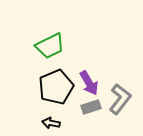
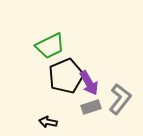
black pentagon: moved 10 px right, 11 px up
black arrow: moved 3 px left, 1 px up
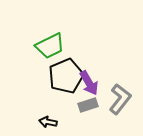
gray rectangle: moved 3 px left, 2 px up
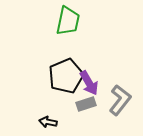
green trapezoid: moved 18 px right, 25 px up; rotated 52 degrees counterclockwise
gray L-shape: moved 1 px down
gray rectangle: moved 2 px left, 1 px up
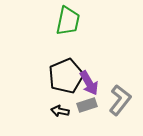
gray rectangle: moved 1 px right, 1 px down
black arrow: moved 12 px right, 11 px up
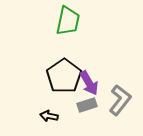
black pentagon: moved 2 px left; rotated 12 degrees counterclockwise
black arrow: moved 11 px left, 5 px down
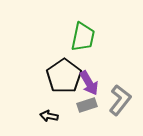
green trapezoid: moved 15 px right, 16 px down
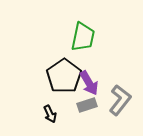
black arrow: moved 1 px right, 2 px up; rotated 126 degrees counterclockwise
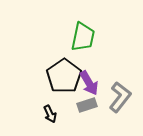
gray L-shape: moved 3 px up
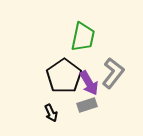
gray L-shape: moved 7 px left, 24 px up
black arrow: moved 1 px right, 1 px up
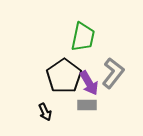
gray rectangle: rotated 18 degrees clockwise
black arrow: moved 6 px left, 1 px up
